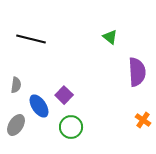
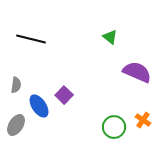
purple semicircle: rotated 64 degrees counterclockwise
green circle: moved 43 px right
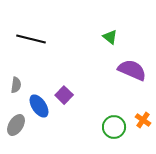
purple semicircle: moved 5 px left, 2 px up
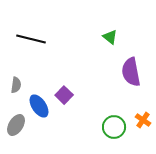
purple semicircle: moved 1 px left, 2 px down; rotated 124 degrees counterclockwise
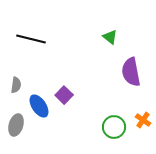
gray ellipse: rotated 15 degrees counterclockwise
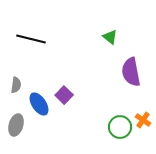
blue ellipse: moved 2 px up
green circle: moved 6 px right
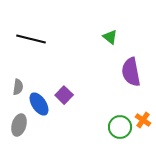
gray semicircle: moved 2 px right, 2 px down
gray ellipse: moved 3 px right
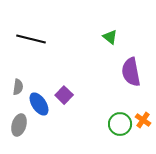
green circle: moved 3 px up
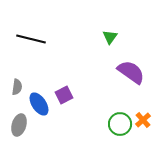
green triangle: rotated 28 degrees clockwise
purple semicircle: rotated 136 degrees clockwise
gray semicircle: moved 1 px left
purple square: rotated 18 degrees clockwise
orange cross: rotated 14 degrees clockwise
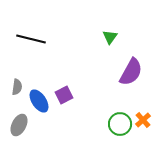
purple semicircle: rotated 84 degrees clockwise
blue ellipse: moved 3 px up
gray ellipse: rotated 10 degrees clockwise
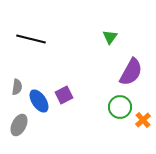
green circle: moved 17 px up
